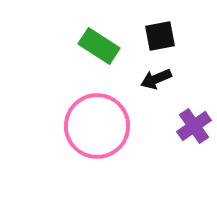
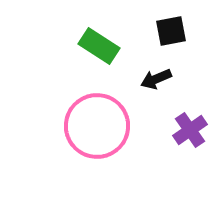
black square: moved 11 px right, 5 px up
purple cross: moved 4 px left, 4 px down
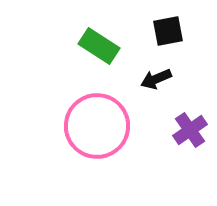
black square: moved 3 px left
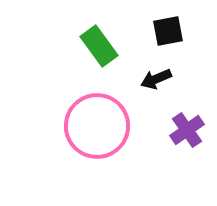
green rectangle: rotated 21 degrees clockwise
purple cross: moved 3 px left
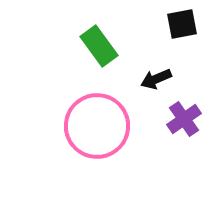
black square: moved 14 px right, 7 px up
purple cross: moved 3 px left, 11 px up
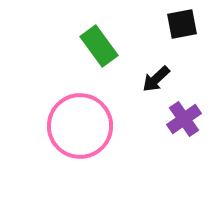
black arrow: rotated 20 degrees counterclockwise
pink circle: moved 17 px left
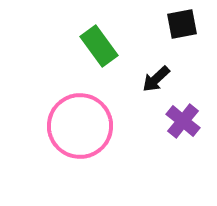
purple cross: moved 1 px left, 2 px down; rotated 16 degrees counterclockwise
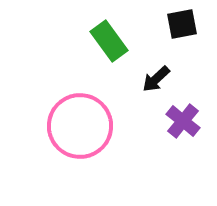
green rectangle: moved 10 px right, 5 px up
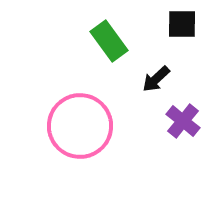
black square: rotated 12 degrees clockwise
